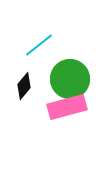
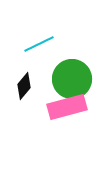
cyan line: moved 1 px up; rotated 12 degrees clockwise
green circle: moved 2 px right
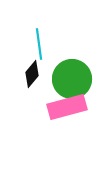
cyan line: rotated 72 degrees counterclockwise
black diamond: moved 8 px right, 12 px up
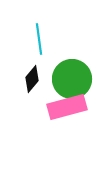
cyan line: moved 5 px up
black diamond: moved 5 px down
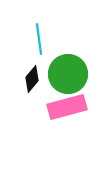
green circle: moved 4 px left, 5 px up
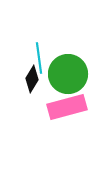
cyan line: moved 19 px down
black diamond: rotated 8 degrees counterclockwise
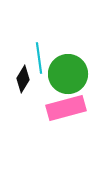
black diamond: moved 9 px left
pink rectangle: moved 1 px left, 1 px down
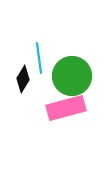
green circle: moved 4 px right, 2 px down
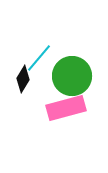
cyan line: rotated 48 degrees clockwise
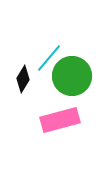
cyan line: moved 10 px right
pink rectangle: moved 6 px left, 12 px down
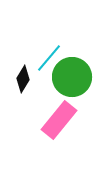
green circle: moved 1 px down
pink rectangle: moved 1 px left; rotated 36 degrees counterclockwise
